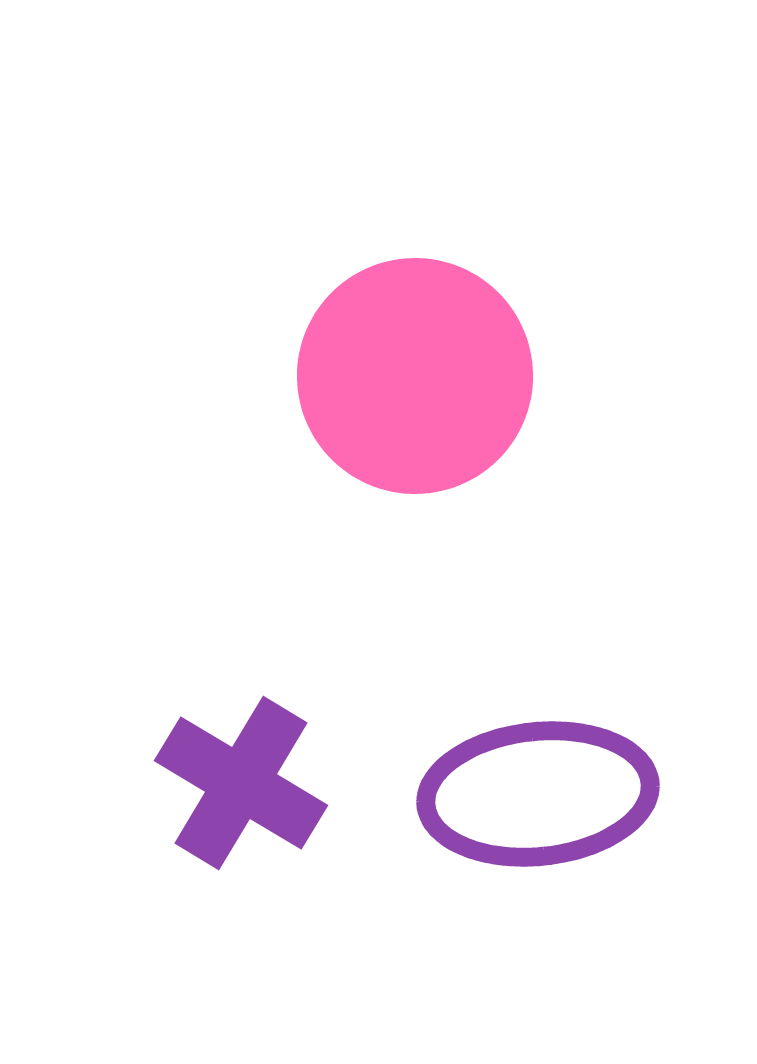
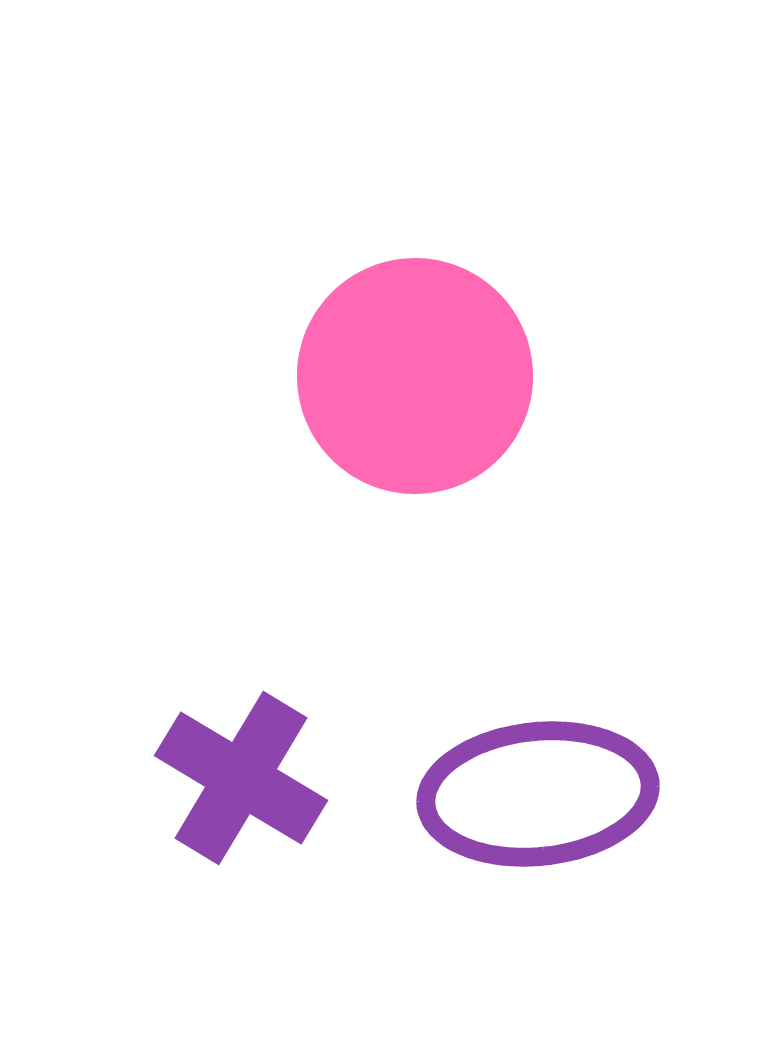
purple cross: moved 5 px up
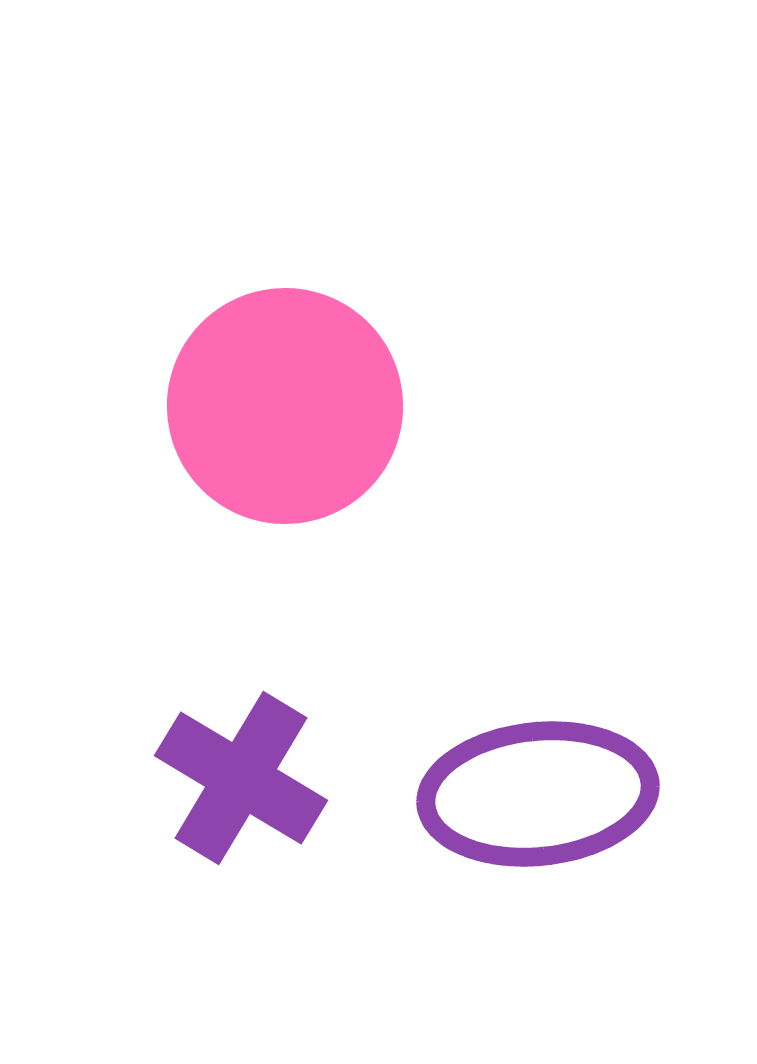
pink circle: moved 130 px left, 30 px down
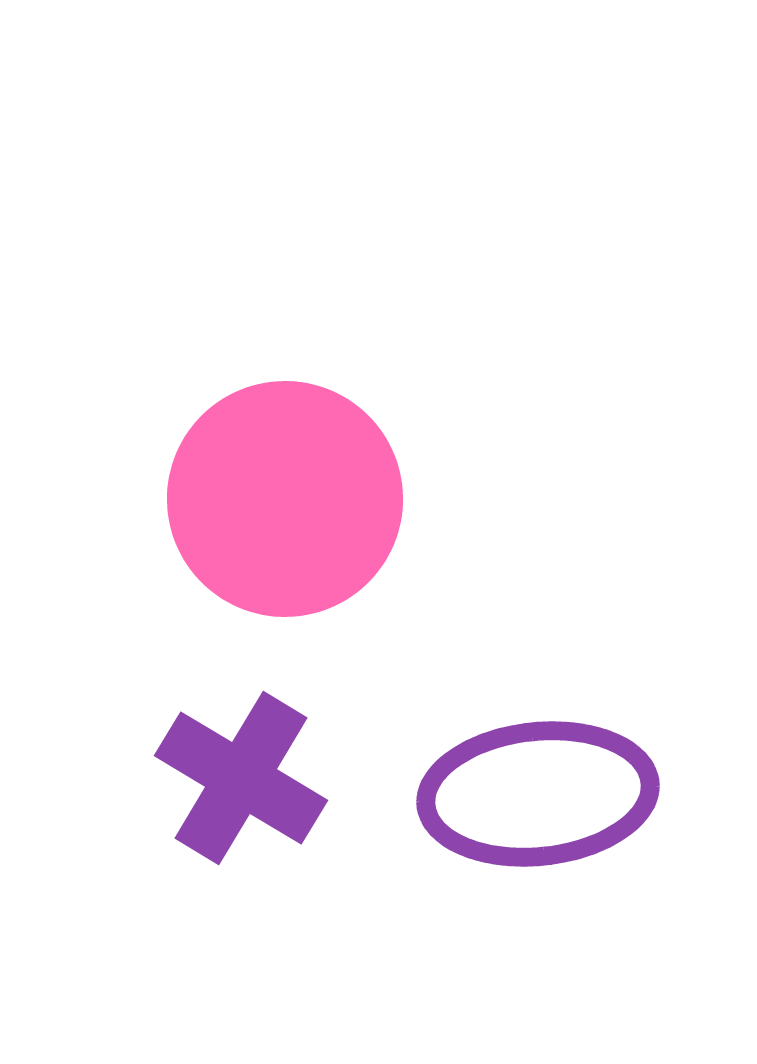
pink circle: moved 93 px down
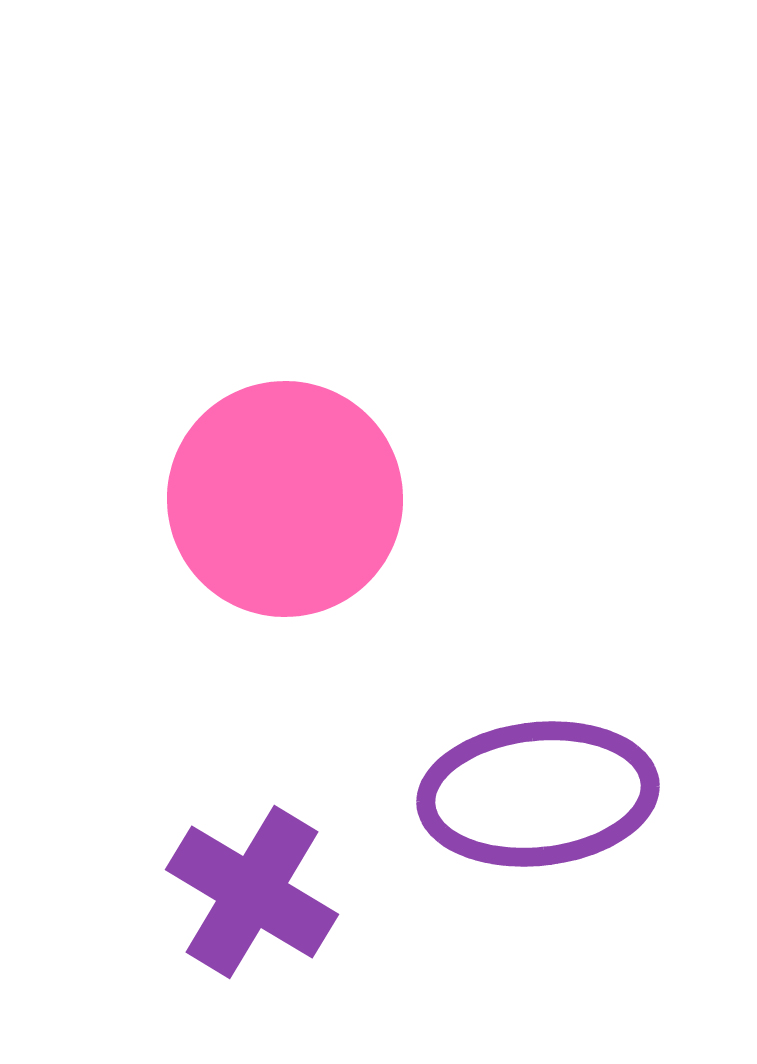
purple cross: moved 11 px right, 114 px down
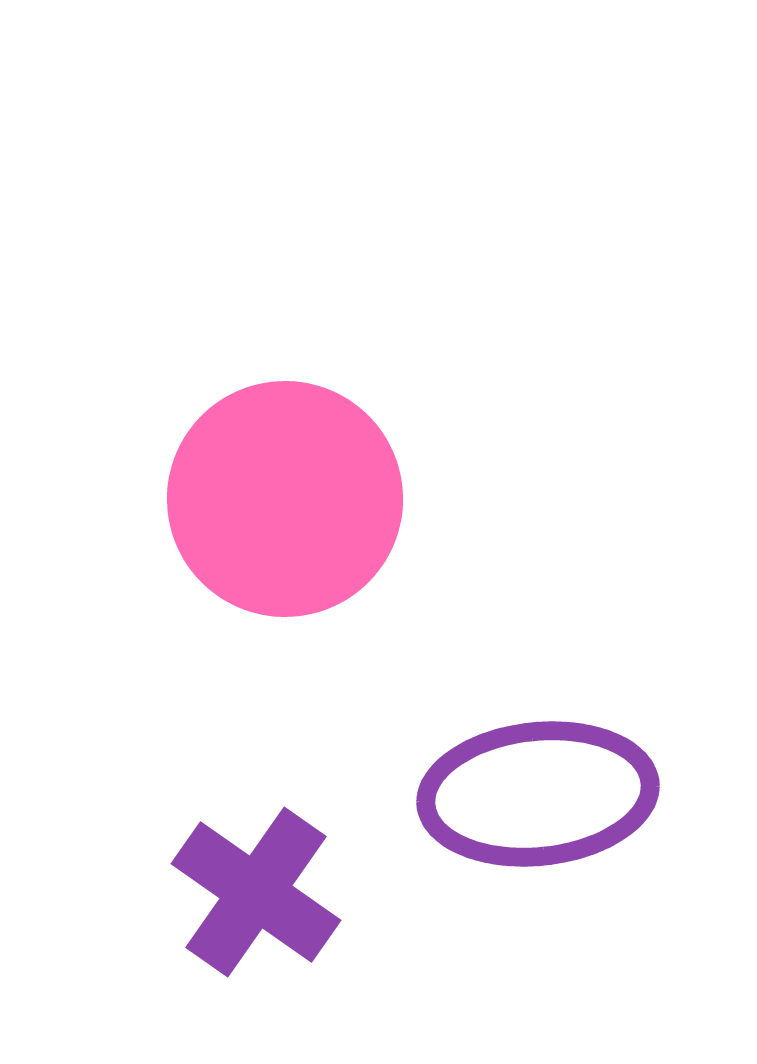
purple cross: moved 4 px right; rotated 4 degrees clockwise
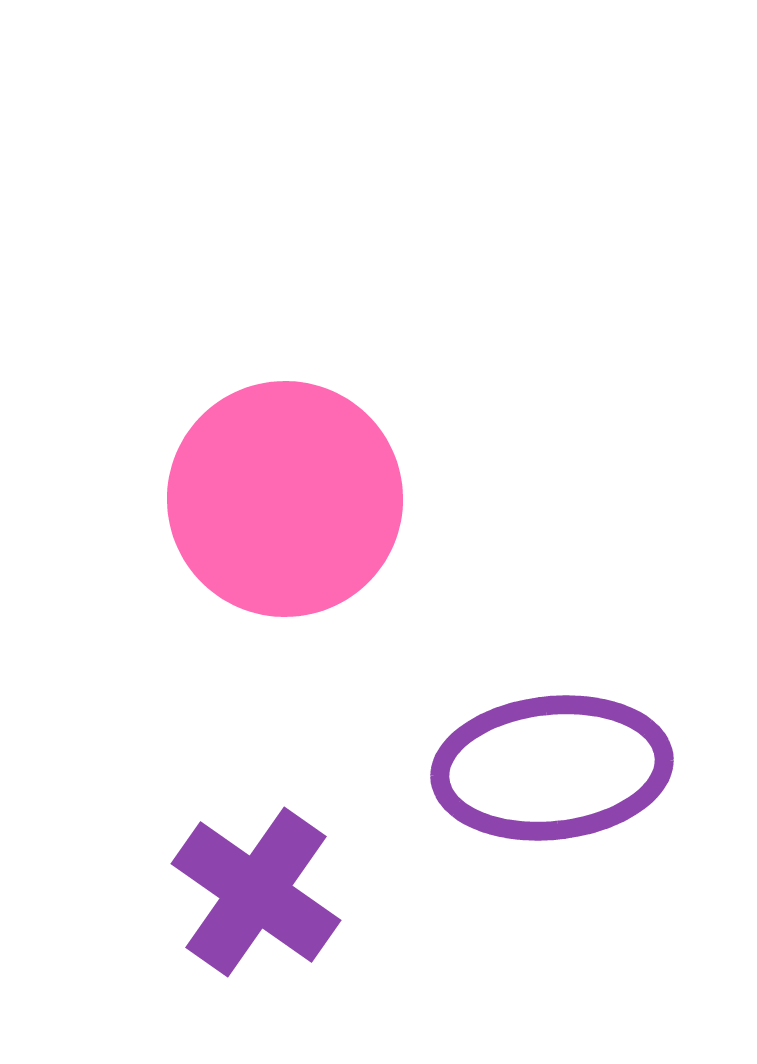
purple ellipse: moved 14 px right, 26 px up
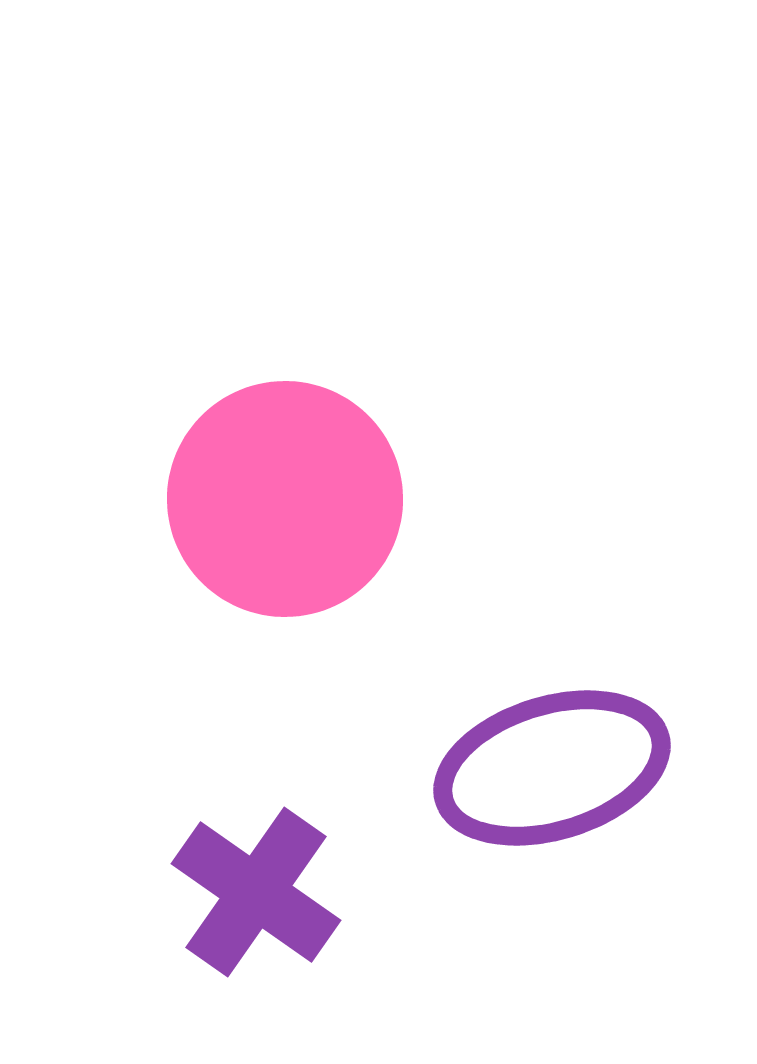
purple ellipse: rotated 11 degrees counterclockwise
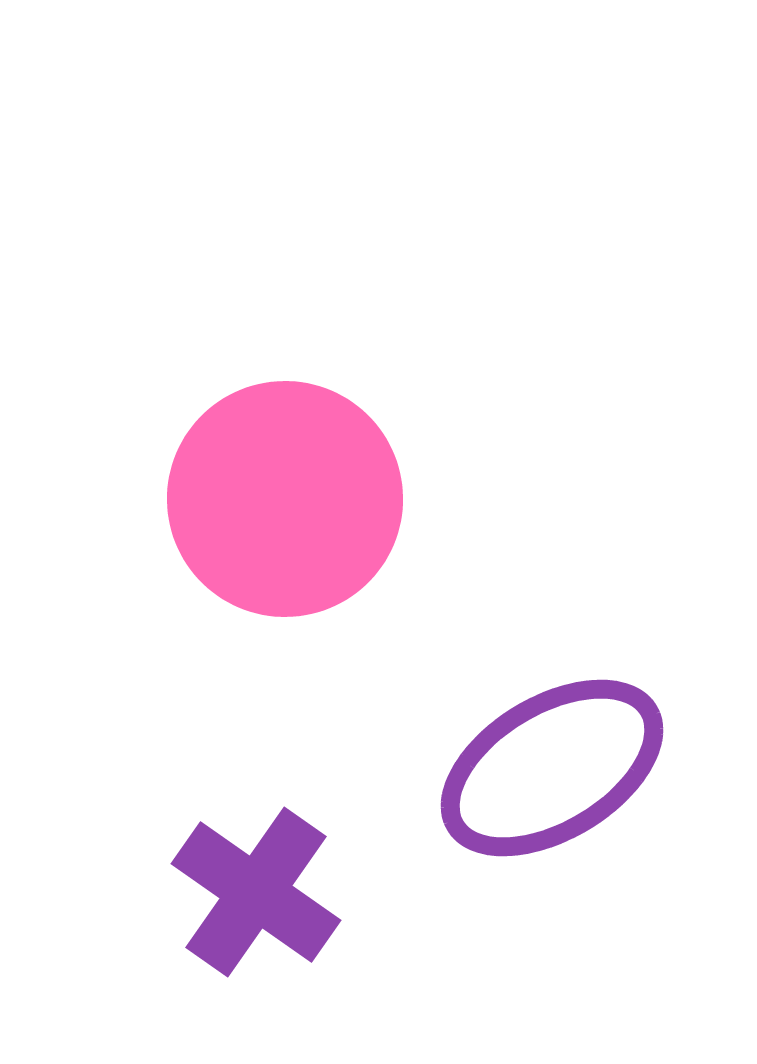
purple ellipse: rotated 14 degrees counterclockwise
